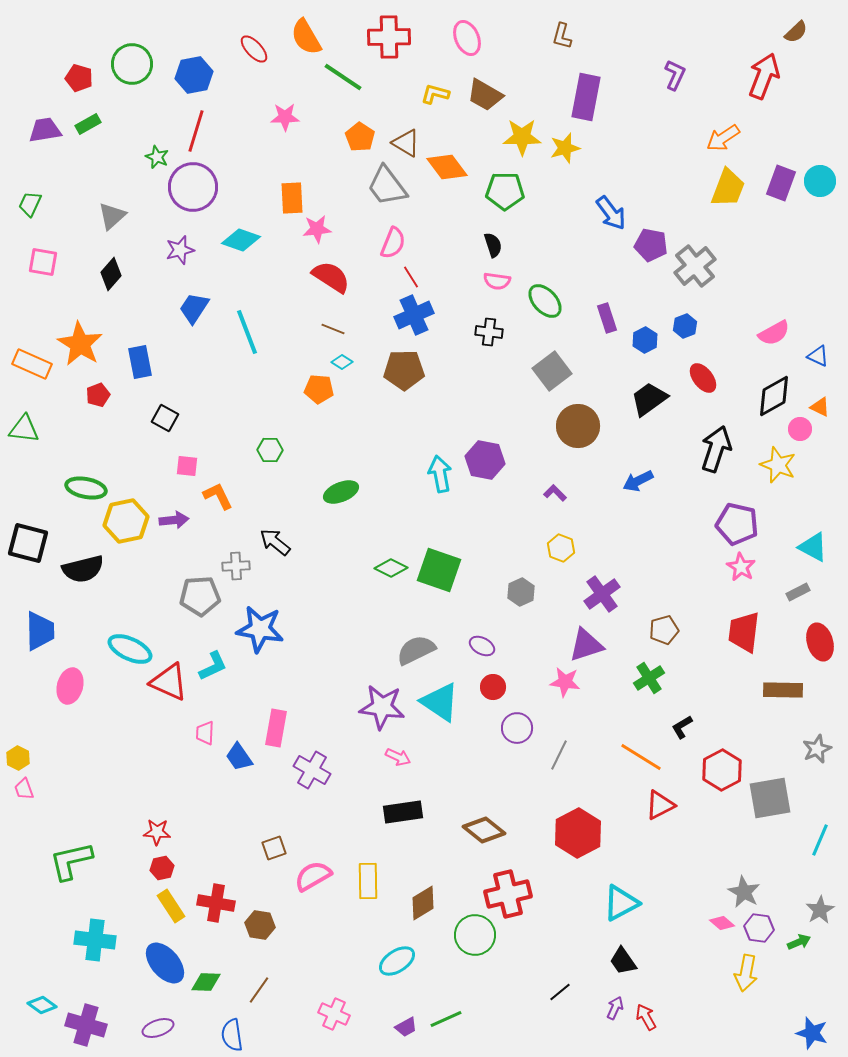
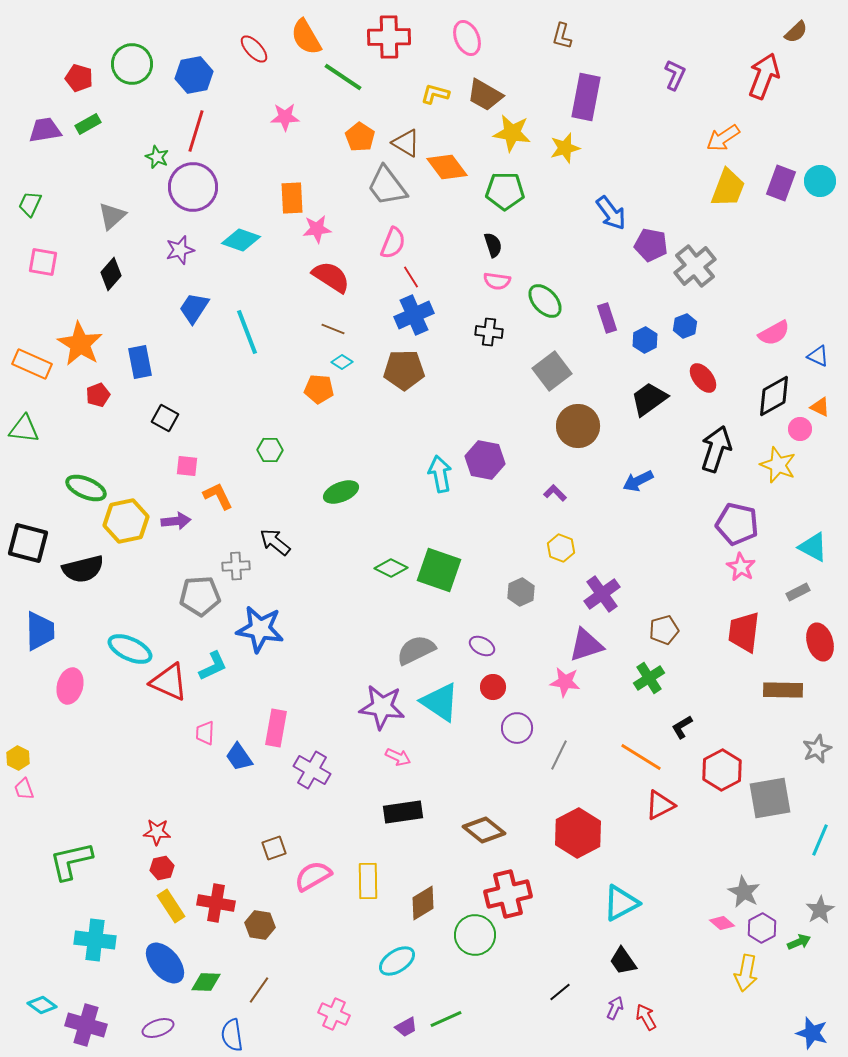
yellow star at (522, 137): moved 10 px left, 4 px up; rotated 9 degrees clockwise
green ellipse at (86, 488): rotated 12 degrees clockwise
purple arrow at (174, 520): moved 2 px right, 1 px down
purple hexagon at (759, 928): moved 3 px right; rotated 24 degrees clockwise
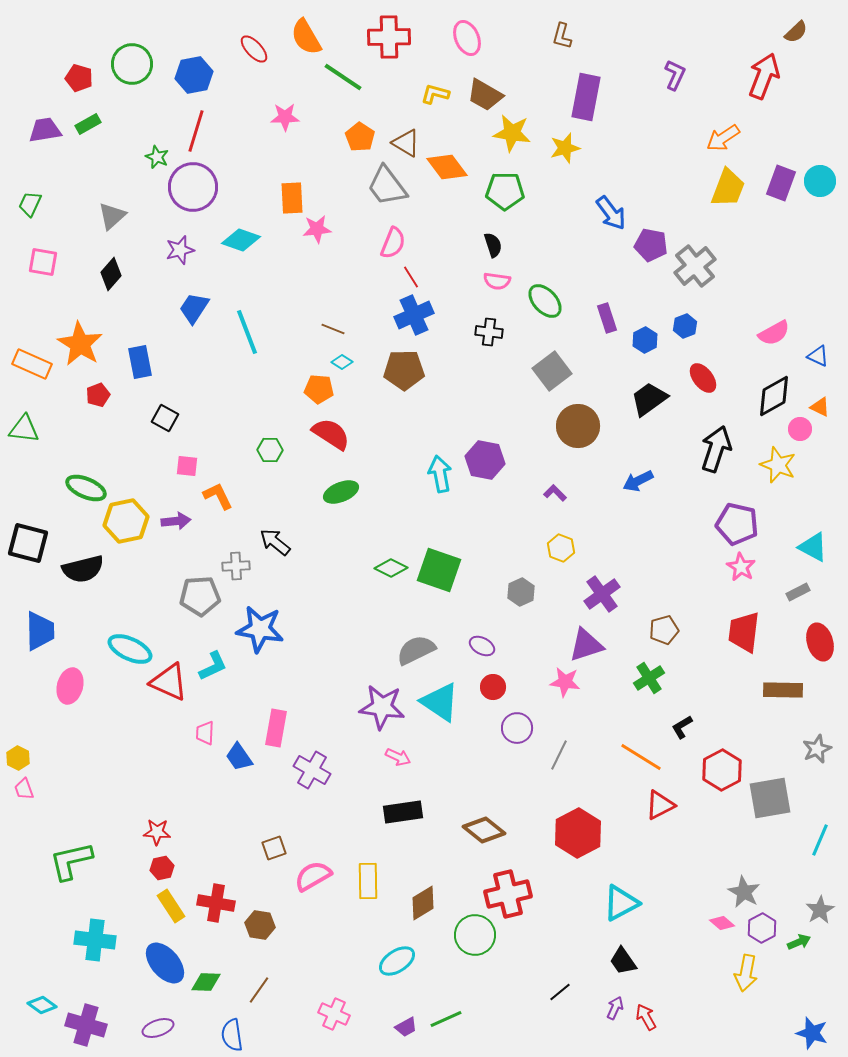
red semicircle at (331, 277): moved 157 px down
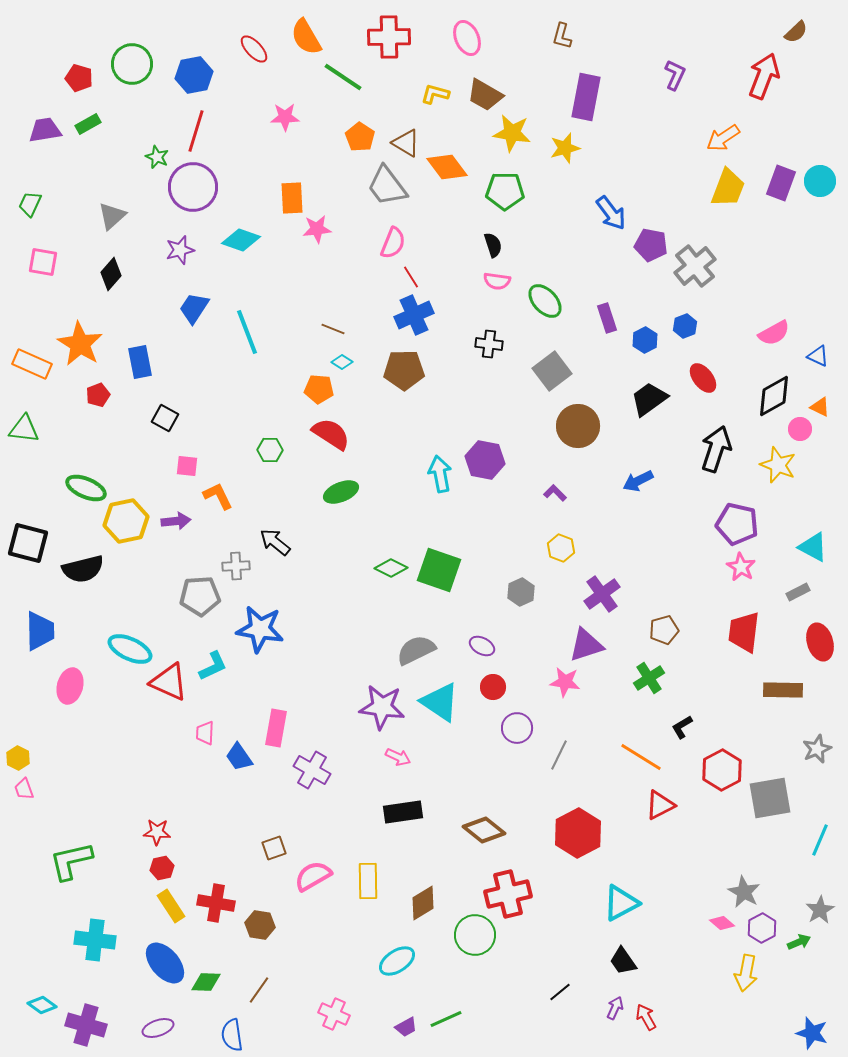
black cross at (489, 332): moved 12 px down
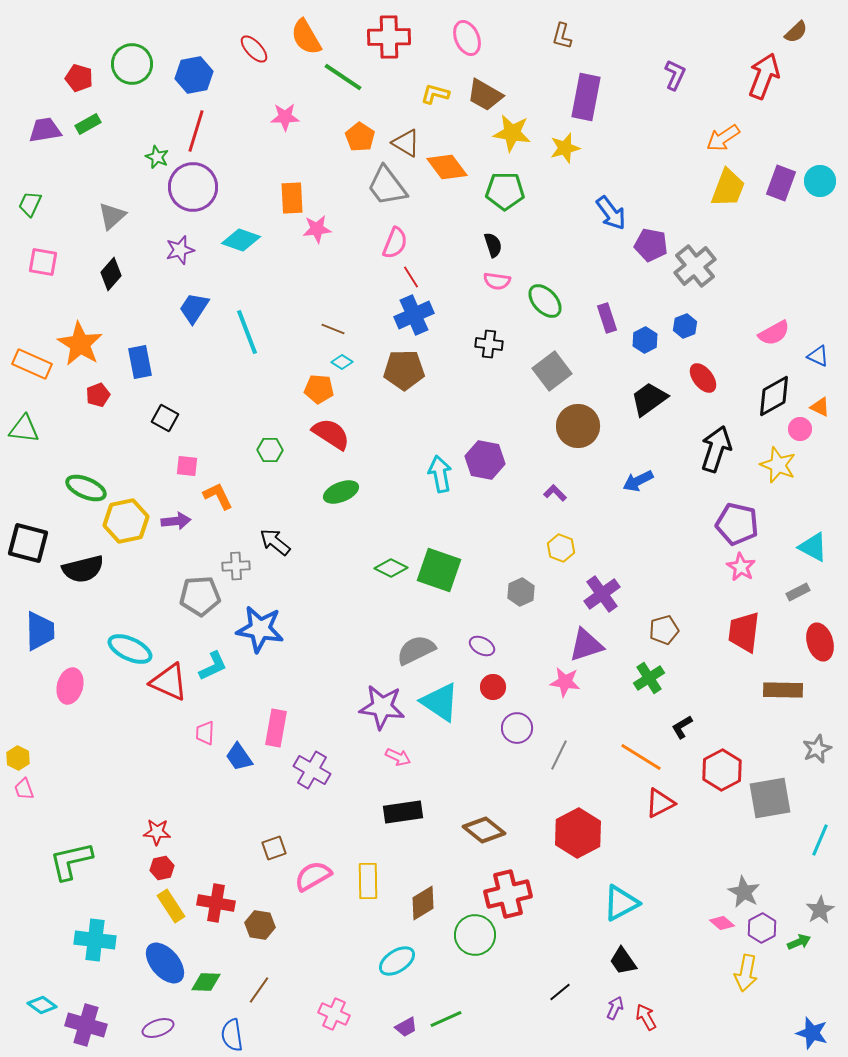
pink semicircle at (393, 243): moved 2 px right
red triangle at (660, 805): moved 2 px up
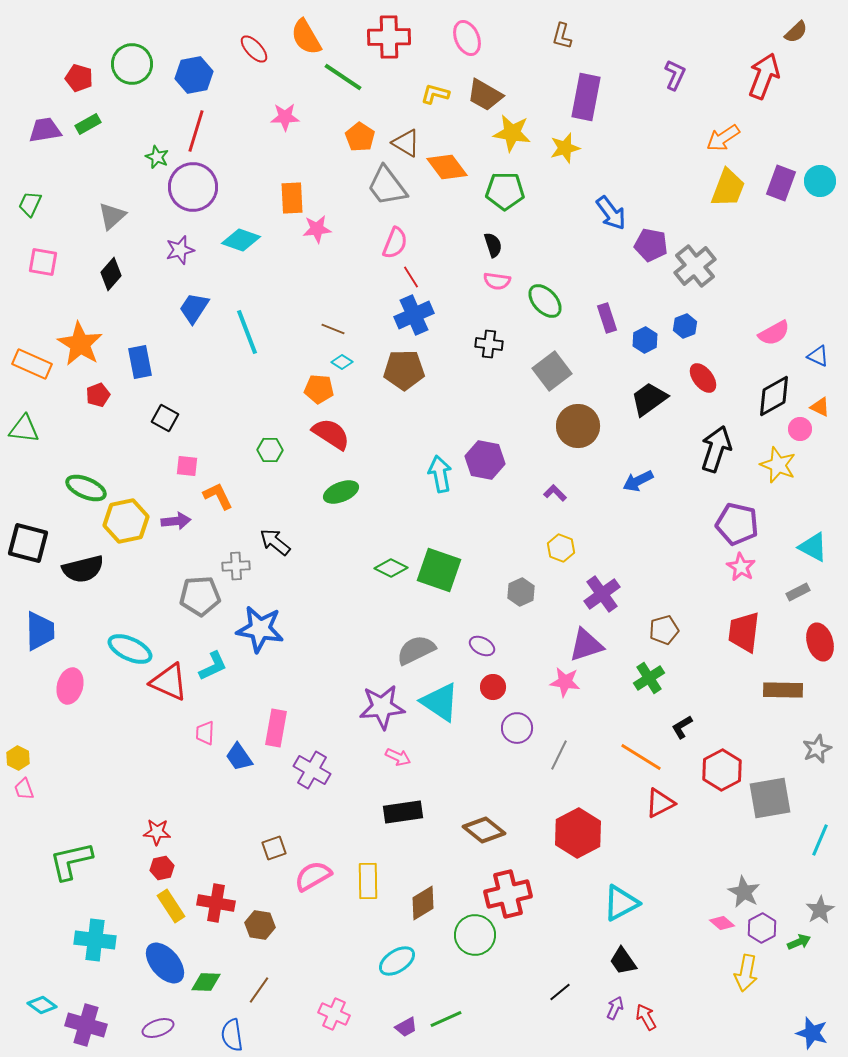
purple star at (382, 707): rotated 12 degrees counterclockwise
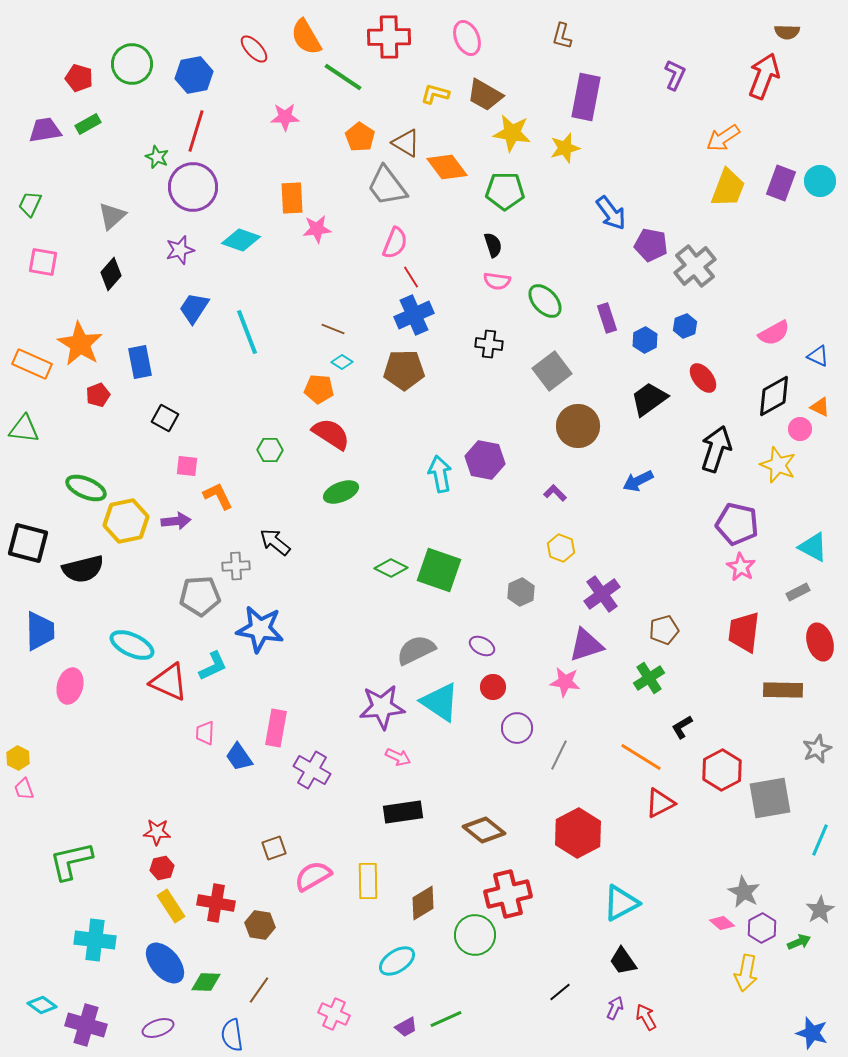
brown semicircle at (796, 32): moved 9 px left; rotated 45 degrees clockwise
cyan ellipse at (130, 649): moved 2 px right, 4 px up
